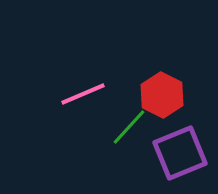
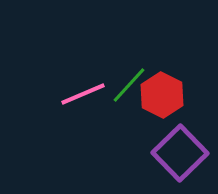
green line: moved 42 px up
purple square: rotated 22 degrees counterclockwise
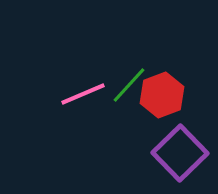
red hexagon: rotated 12 degrees clockwise
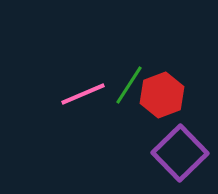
green line: rotated 9 degrees counterclockwise
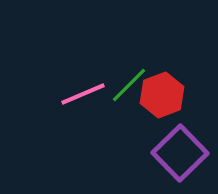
green line: rotated 12 degrees clockwise
